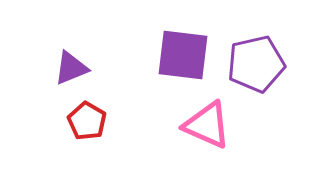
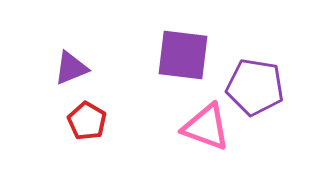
purple pentagon: moved 1 px left, 23 px down; rotated 22 degrees clockwise
pink triangle: moved 1 px left, 2 px down; rotated 4 degrees counterclockwise
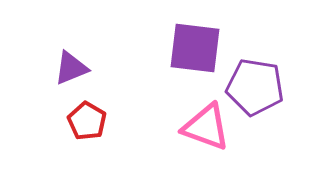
purple square: moved 12 px right, 7 px up
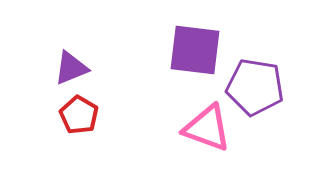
purple square: moved 2 px down
red pentagon: moved 8 px left, 6 px up
pink triangle: moved 1 px right, 1 px down
